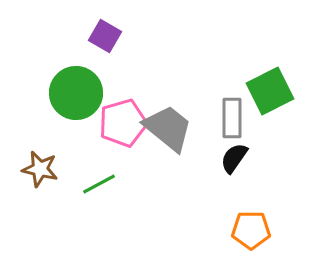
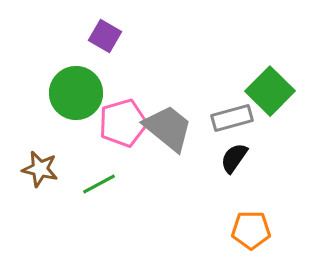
green square: rotated 18 degrees counterclockwise
gray rectangle: rotated 75 degrees clockwise
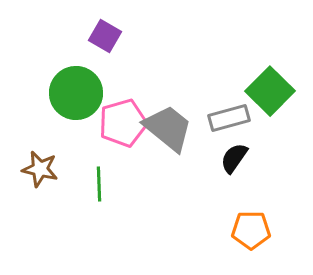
gray rectangle: moved 3 px left
green line: rotated 64 degrees counterclockwise
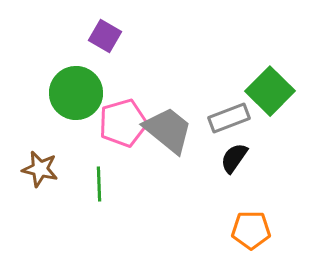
gray rectangle: rotated 6 degrees counterclockwise
gray trapezoid: moved 2 px down
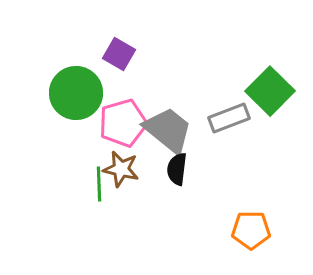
purple square: moved 14 px right, 18 px down
black semicircle: moved 57 px left, 11 px down; rotated 28 degrees counterclockwise
brown star: moved 81 px right
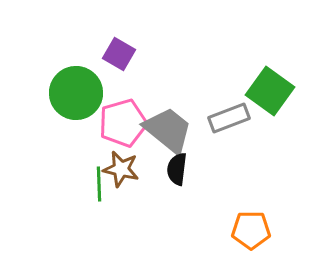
green square: rotated 9 degrees counterclockwise
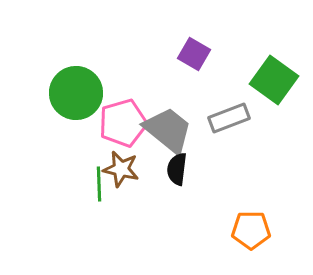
purple square: moved 75 px right
green square: moved 4 px right, 11 px up
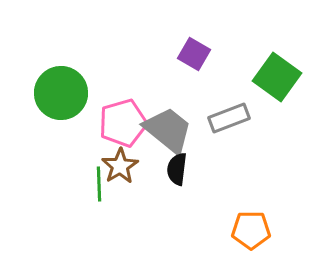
green square: moved 3 px right, 3 px up
green circle: moved 15 px left
brown star: moved 1 px left, 3 px up; rotated 27 degrees clockwise
